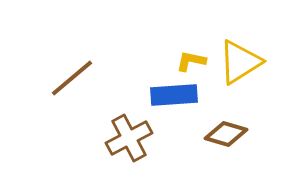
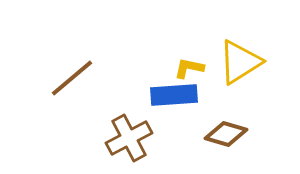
yellow L-shape: moved 2 px left, 7 px down
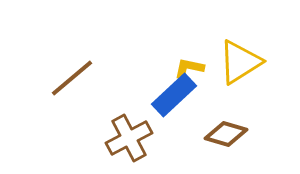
blue rectangle: rotated 39 degrees counterclockwise
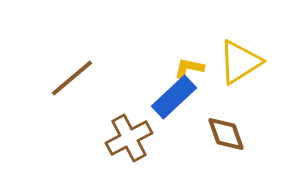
blue rectangle: moved 2 px down
brown diamond: rotated 54 degrees clockwise
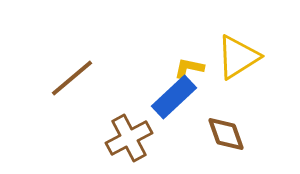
yellow triangle: moved 2 px left, 5 px up
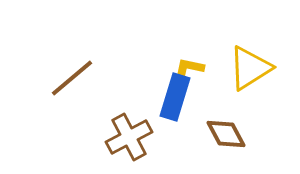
yellow triangle: moved 12 px right, 11 px down
blue rectangle: moved 1 px right; rotated 30 degrees counterclockwise
brown diamond: rotated 9 degrees counterclockwise
brown cross: moved 1 px up
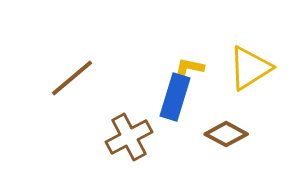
brown diamond: rotated 33 degrees counterclockwise
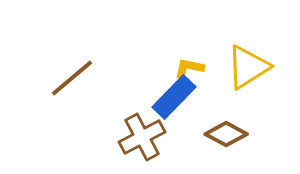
yellow triangle: moved 2 px left, 1 px up
blue rectangle: moved 1 px left; rotated 27 degrees clockwise
brown cross: moved 13 px right
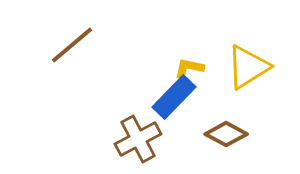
brown line: moved 33 px up
brown cross: moved 4 px left, 2 px down
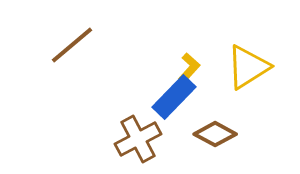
yellow L-shape: rotated 120 degrees clockwise
brown diamond: moved 11 px left
